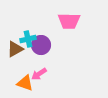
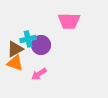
orange triangle: moved 10 px left, 20 px up
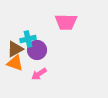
pink trapezoid: moved 3 px left, 1 px down
purple circle: moved 4 px left, 5 px down
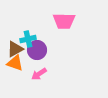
pink trapezoid: moved 2 px left, 1 px up
